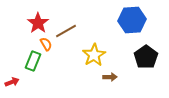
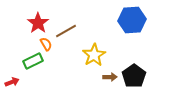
black pentagon: moved 12 px left, 19 px down
green rectangle: rotated 42 degrees clockwise
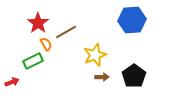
brown line: moved 1 px down
yellow star: moved 1 px right; rotated 10 degrees clockwise
brown arrow: moved 8 px left
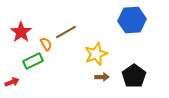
red star: moved 17 px left, 9 px down
yellow star: moved 1 px right, 1 px up
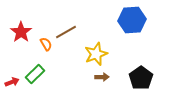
green rectangle: moved 2 px right, 13 px down; rotated 18 degrees counterclockwise
black pentagon: moved 7 px right, 2 px down
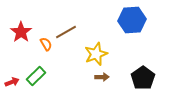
green rectangle: moved 1 px right, 2 px down
black pentagon: moved 2 px right
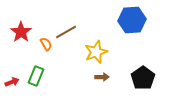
yellow star: moved 2 px up
green rectangle: rotated 24 degrees counterclockwise
